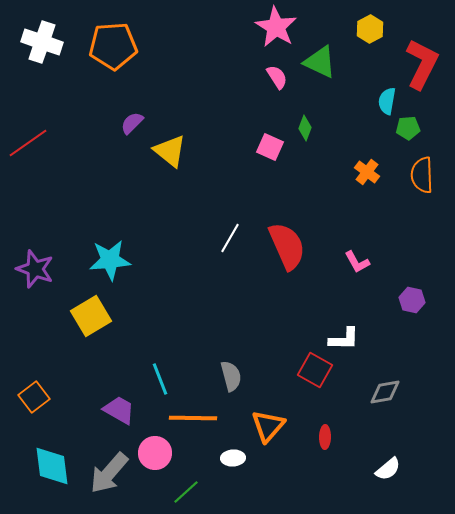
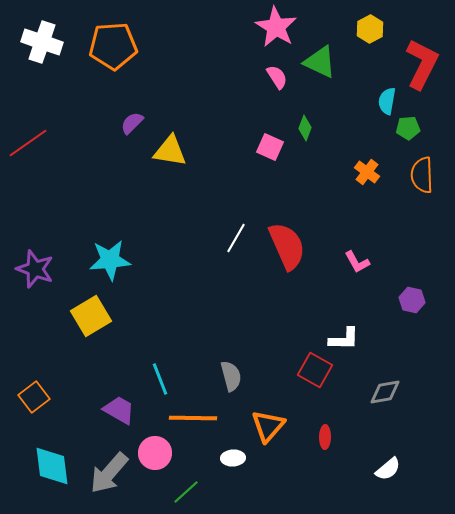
yellow triangle: rotated 30 degrees counterclockwise
white line: moved 6 px right
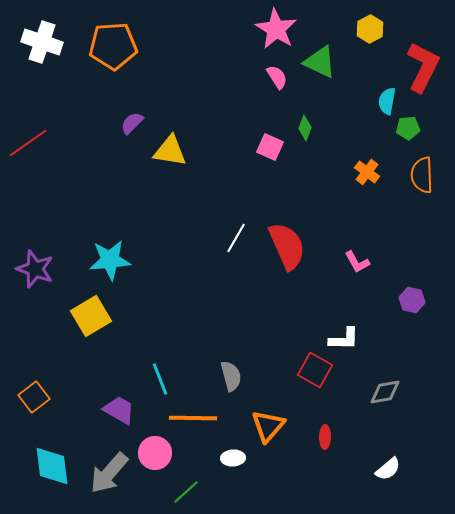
pink star: moved 2 px down
red L-shape: moved 1 px right, 3 px down
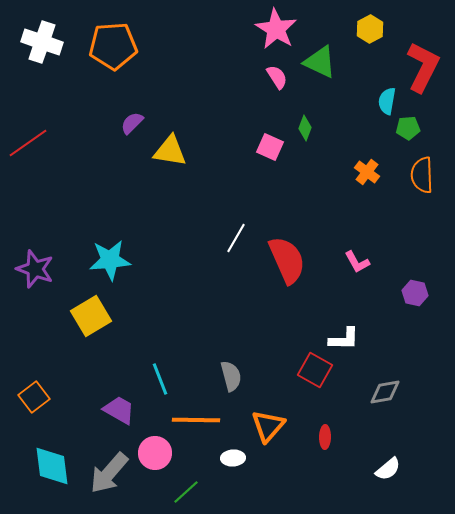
red semicircle: moved 14 px down
purple hexagon: moved 3 px right, 7 px up
orange line: moved 3 px right, 2 px down
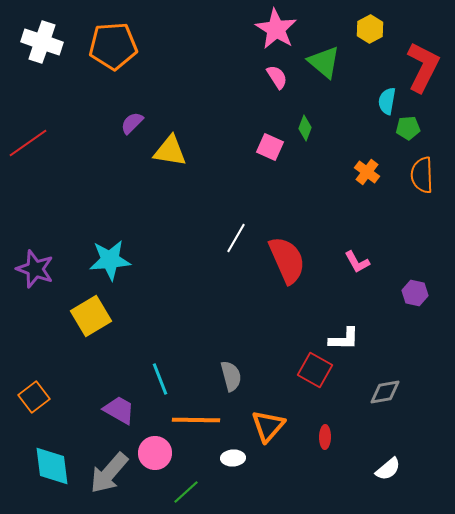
green triangle: moved 4 px right; rotated 15 degrees clockwise
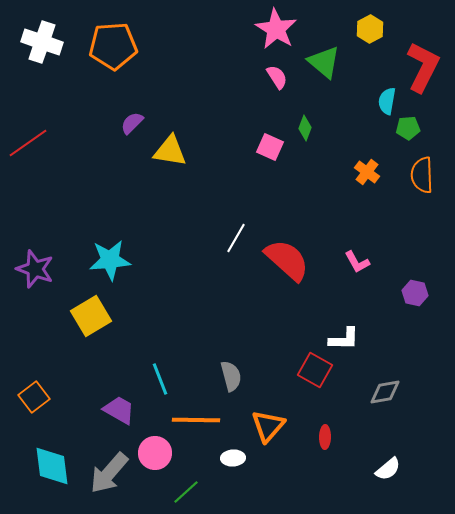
red semicircle: rotated 24 degrees counterclockwise
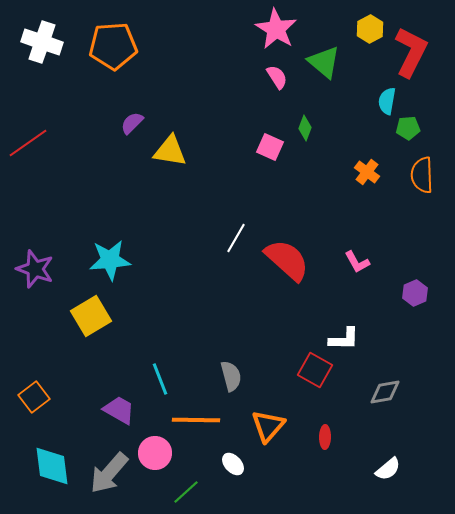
red L-shape: moved 12 px left, 15 px up
purple hexagon: rotated 25 degrees clockwise
white ellipse: moved 6 px down; rotated 50 degrees clockwise
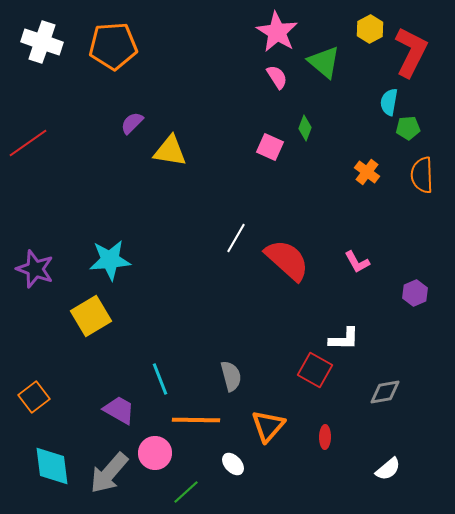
pink star: moved 1 px right, 3 px down
cyan semicircle: moved 2 px right, 1 px down
